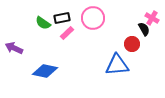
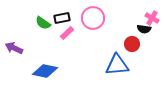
black semicircle: rotated 128 degrees clockwise
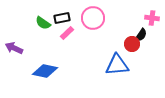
pink cross: rotated 24 degrees counterclockwise
black semicircle: moved 3 px left, 6 px down; rotated 64 degrees counterclockwise
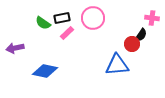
purple arrow: moved 1 px right; rotated 36 degrees counterclockwise
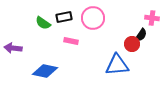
black rectangle: moved 2 px right, 1 px up
pink rectangle: moved 4 px right, 8 px down; rotated 56 degrees clockwise
purple arrow: moved 2 px left; rotated 18 degrees clockwise
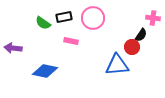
pink cross: moved 1 px right
red circle: moved 3 px down
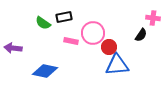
pink circle: moved 15 px down
red circle: moved 23 px left
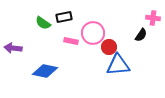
blue triangle: moved 1 px right
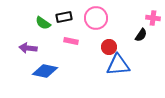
pink circle: moved 3 px right, 15 px up
purple arrow: moved 15 px right
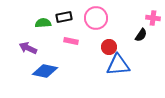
green semicircle: rotated 140 degrees clockwise
purple arrow: rotated 18 degrees clockwise
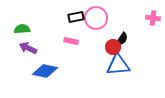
black rectangle: moved 12 px right
green semicircle: moved 21 px left, 6 px down
black semicircle: moved 19 px left, 4 px down
red circle: moved 4 px right
